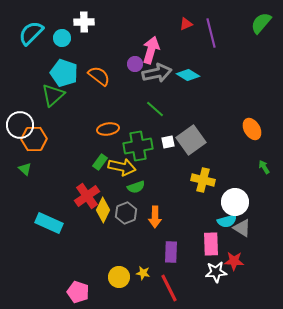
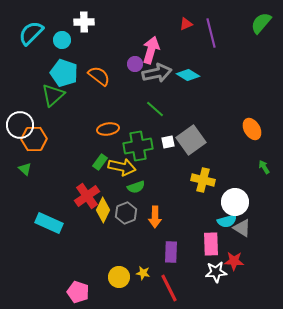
cyan circle at (62, 38): moved 2 px down
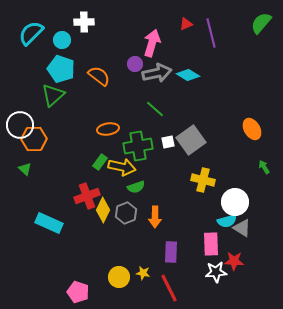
pink arrow at (151, 50): moved 1 px right, 7 px up
cyan pentagon at (64, 73): moved 3 px left, 4 px up
red cross at (87, 196): rotated 15 degrees clockwise
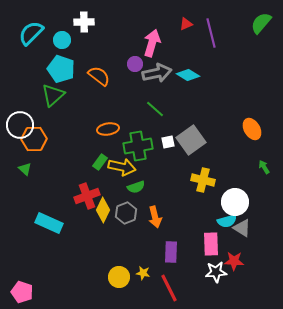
orange arrow at (155, 217): rotated 15 degrees counterclockwise
pink pentagon at (78, 292): moved 56 px left
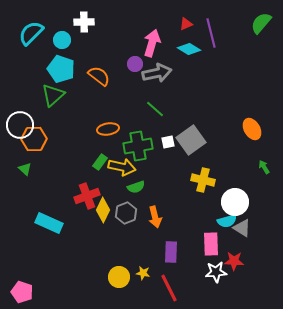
cyan diamond at (188, 75): moved 1 px right, 26 px up
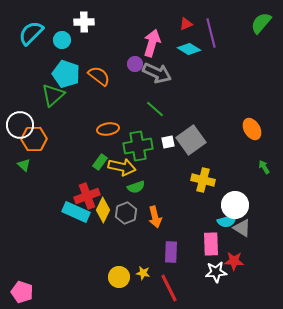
cyan pentagon at (61, 69): moved 5 px right, 5 px down
gray arrow at (157, 73): rotated 36 degrees clockwise
green triangle at (25, 169): moved 1 px left, 4 px up
white circle at (235, 202): moved 3 px down
cyan rectangle at (49, 223): moved 27 px right, 11 px up
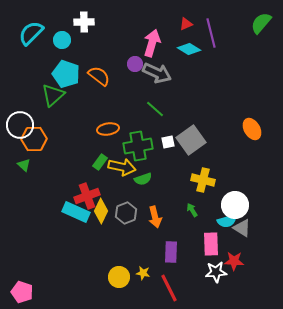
green arrow at (264, 167): moved 72 px left, 43 px down
green semicircle at (136, 187): moved 7 px right, 8 px up
yellow diamond at (103, 210): moved 2 px left, 1 px down
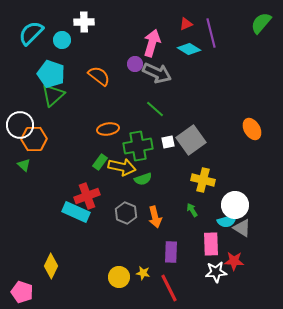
cyan pentagon at (66, 74): moved 15 px left
yellow diamond at (101, 211): moved 50 px left, 55 px down
gray hexagon at (126, 213): rotated 15 degrees counterclockwise
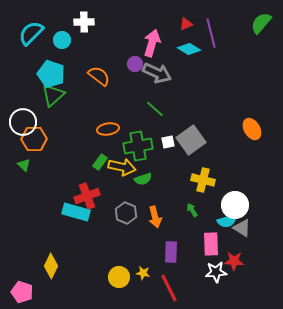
white circle at (20, 125): moved 3 px right, 3 px up
cyan rectangle at (76, 212): rotated 8 degrees counterclockwise
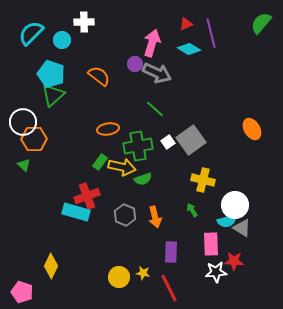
white square at (168, 142): rotated 24 degrees counterclockwise
gray hexagon at (126, 213): moved 1 px left, 2 px down
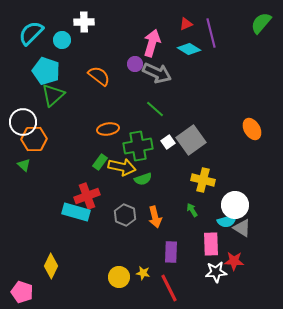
cyan pentagon at (51, 74): moved 5 px left, 3 px up
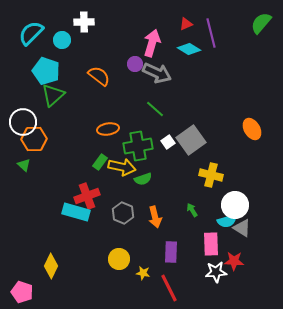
yellow cross at (203, 180): moved 8 px right, 5 px up
gray hexagon at (125, 215): moved 2 px left, 2 px up
yellow circle at (119, 277): moved 18 px up
